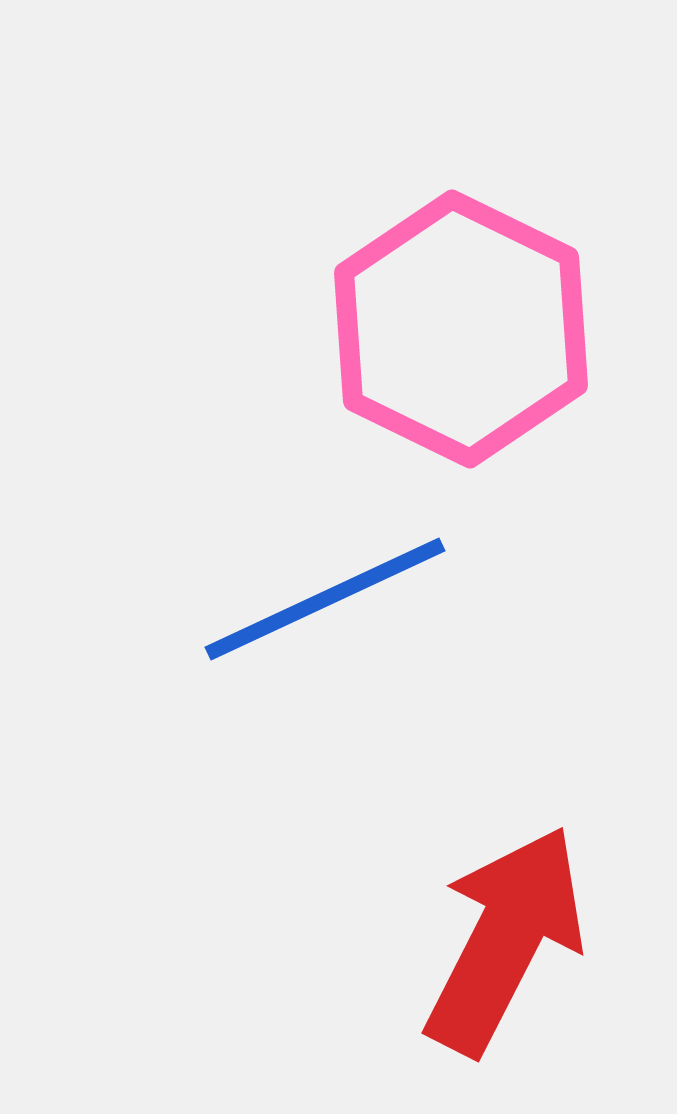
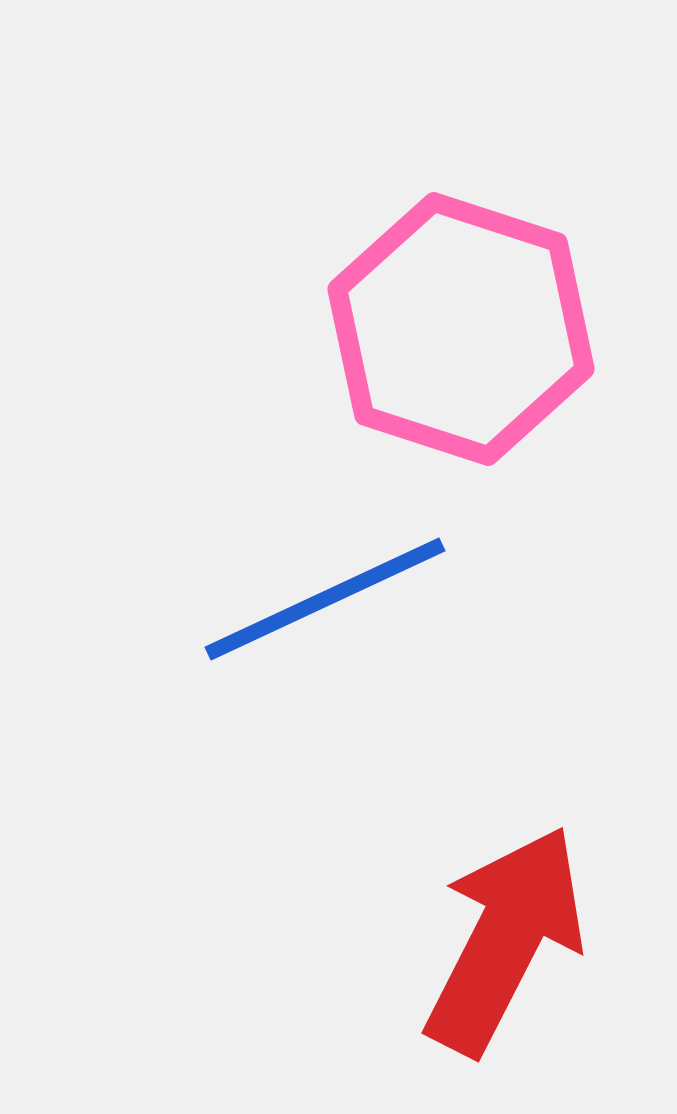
pink hexagon: rotated 8 degrees counterclockwise
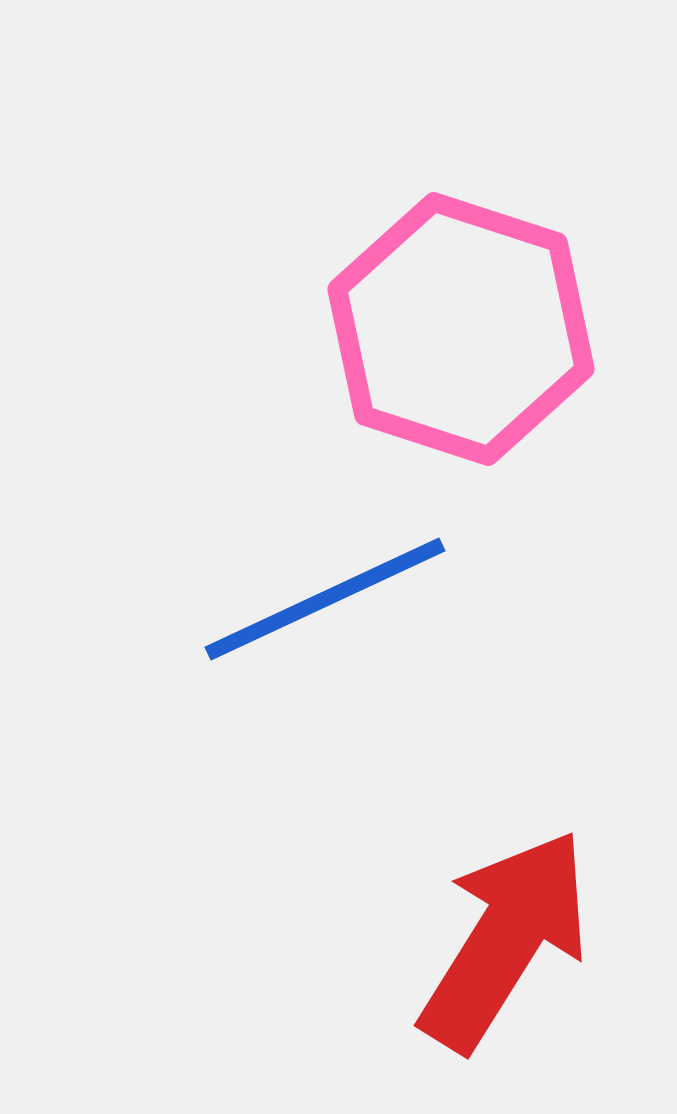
red arrow: rotated 5 degrees clockwise
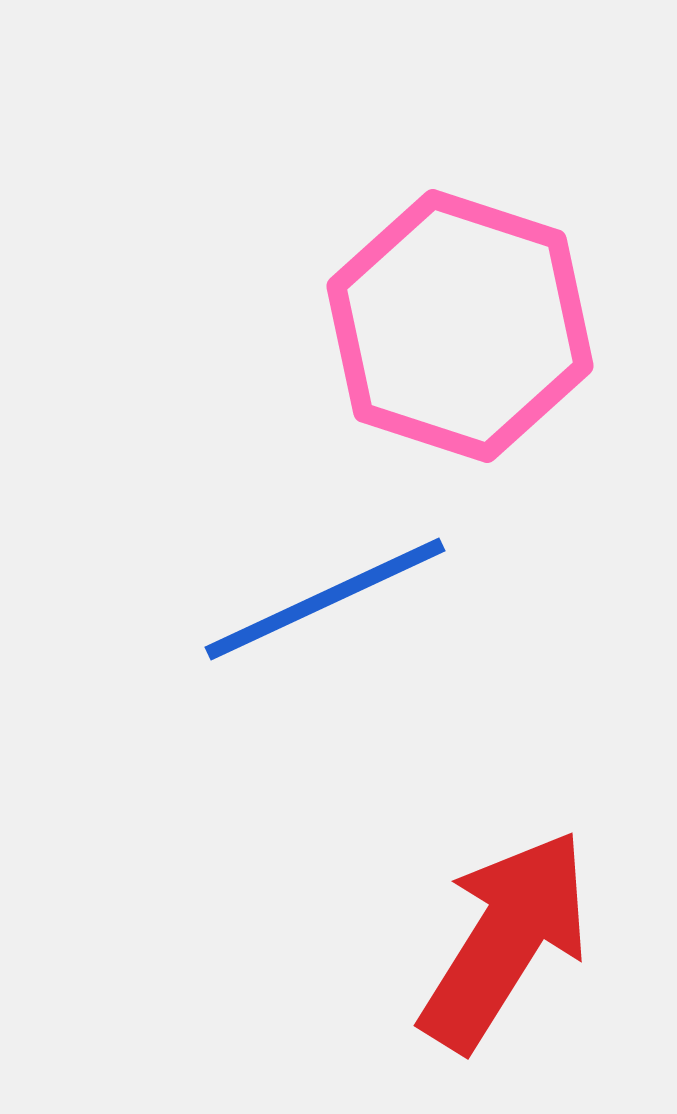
pink hexagon: moved 1 px left, 3 px up
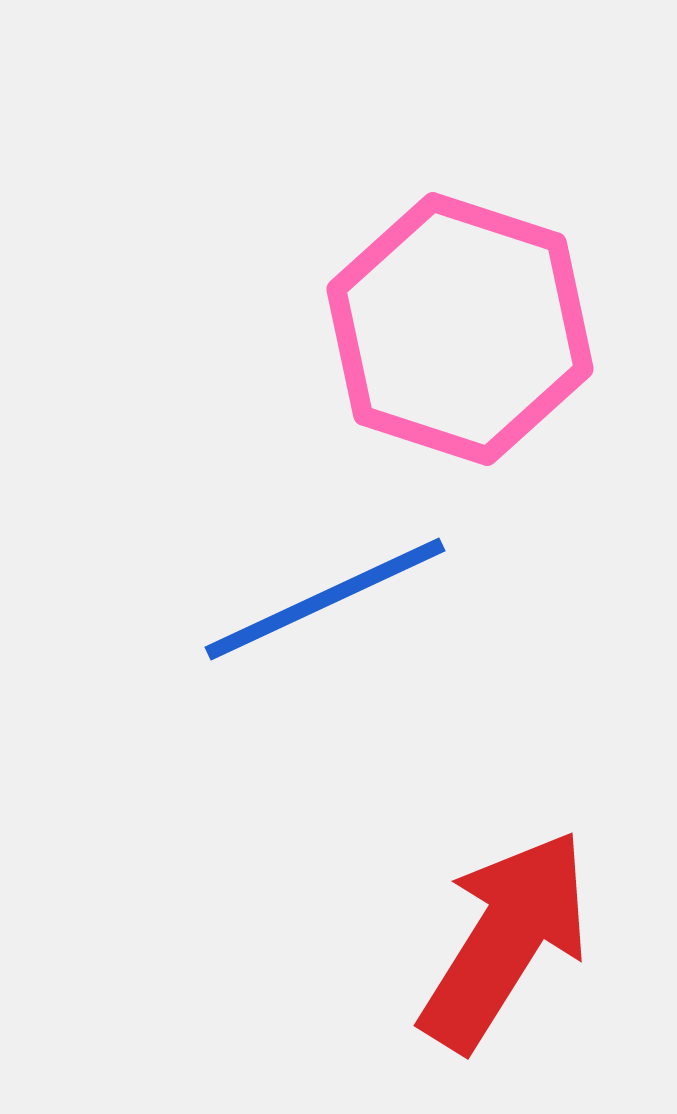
pink hexagon: moved 3 px down
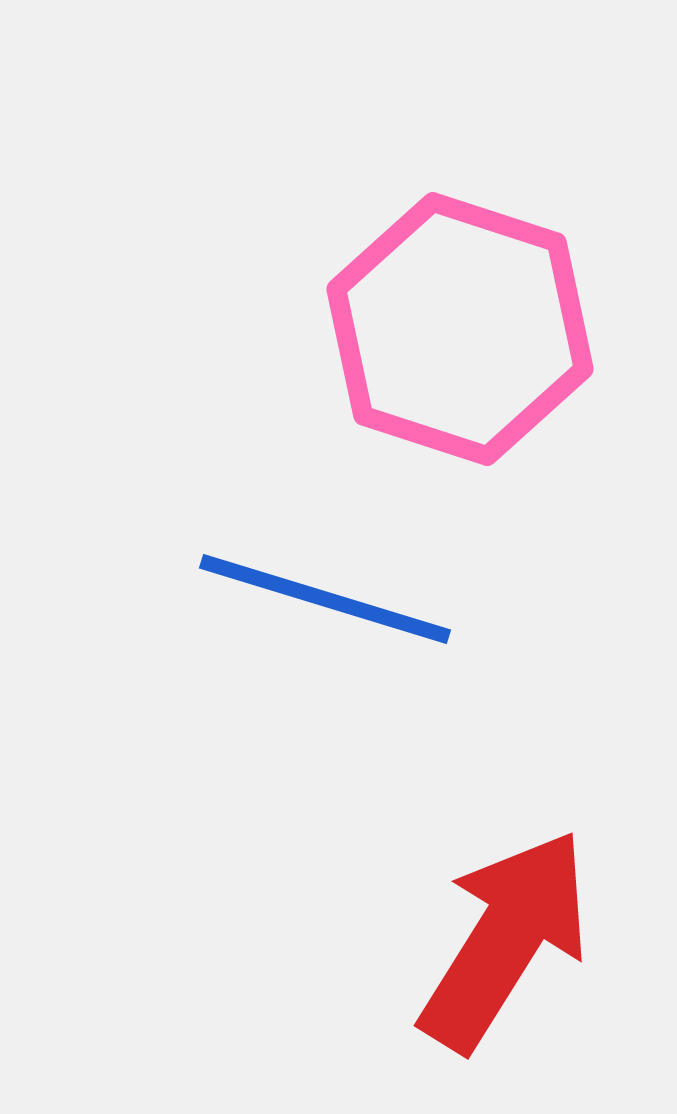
blue line: rotated 42 degrees clockwise
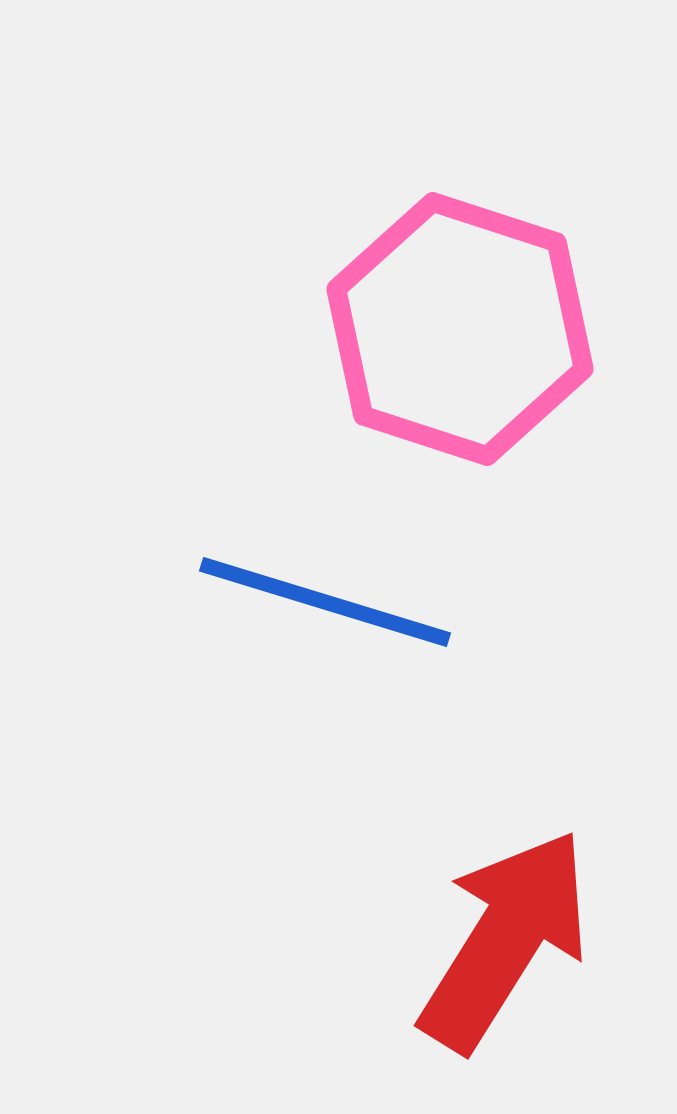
blue line: moved 3 px down
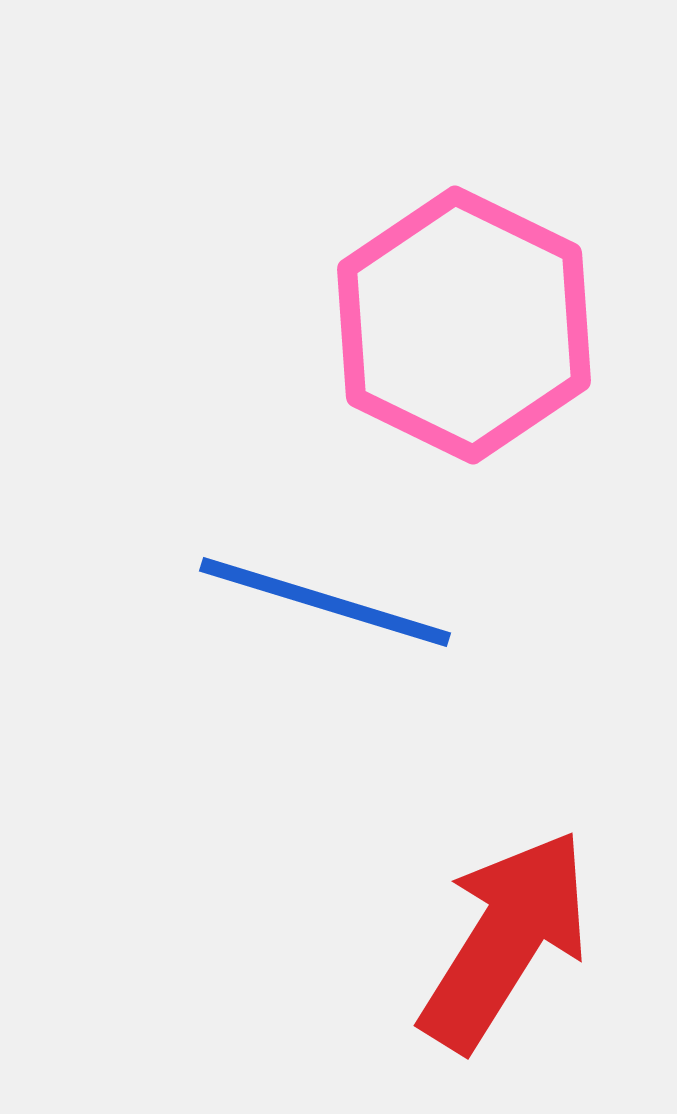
pink hexagon: moved 4 px right, 4 px up; rotated 8 degrees clockwise
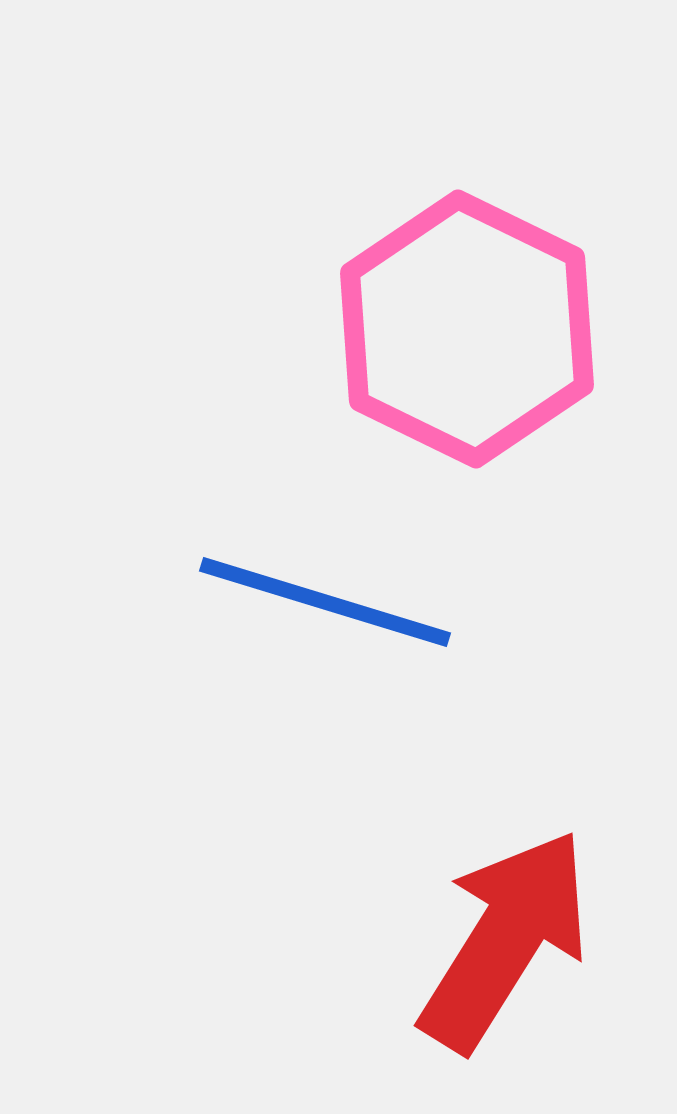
pink hexagon: moved 3 px right, 4 px down
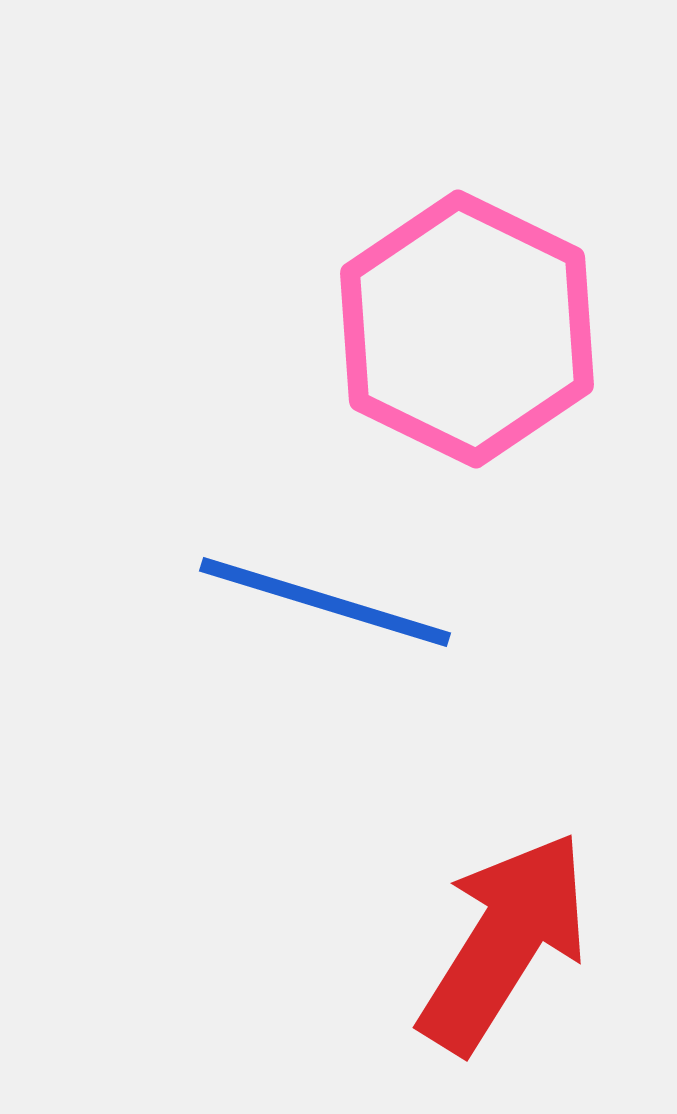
red arrow: moved 1 px left, 2 px down
